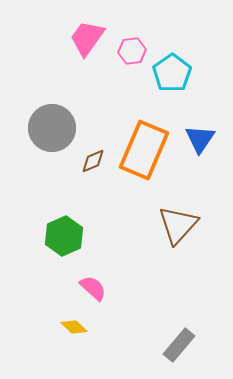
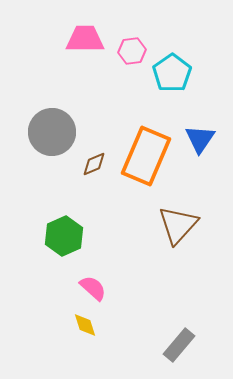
pink trapezoid: moved 2 px left, 1 px down; rotated 54 degrees clockwise
gray circle: moved 4 px down
orange rectangle: moved 2 px right, 6 px down
brown diamond: moved 1 px right, 3 px down
yellow diamond: moved 11 px right, 2 px up; rotated 28 degrees clockwise
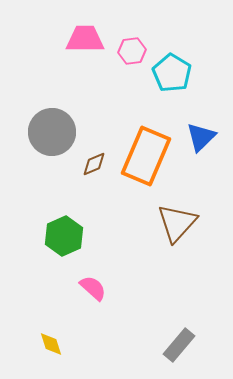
cyan pentagon: rotated 6 degrees counterclockwise
blue triangle: moved 1 px right, 2 px up; rotated 12 degrees clockwise
brown triangle: moved 1 px left, 2 px up
yellow diamond: moved 34 px left, 19 px down
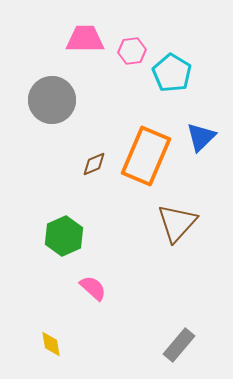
gray circle: moved 32 px up
yellow diamond: rotated 8 degrees clockwise
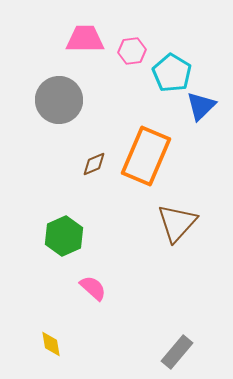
gray circle: moved 7 px right
blue triangle: moved 31 px up
gray rectangle: moved 2 px left, 7 px down
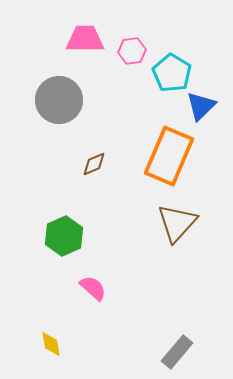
orange rectangle: moved 23 px right
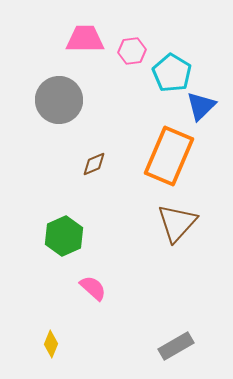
yellow diamond: rotated 32 degrees clockwise
gray rectangle: moved 1 px left, 6 px up; rotated 20 degrees clockwise
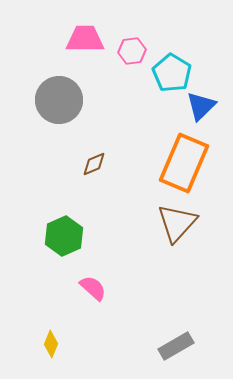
orange rectangle: moved 15 px right, 7 px down
